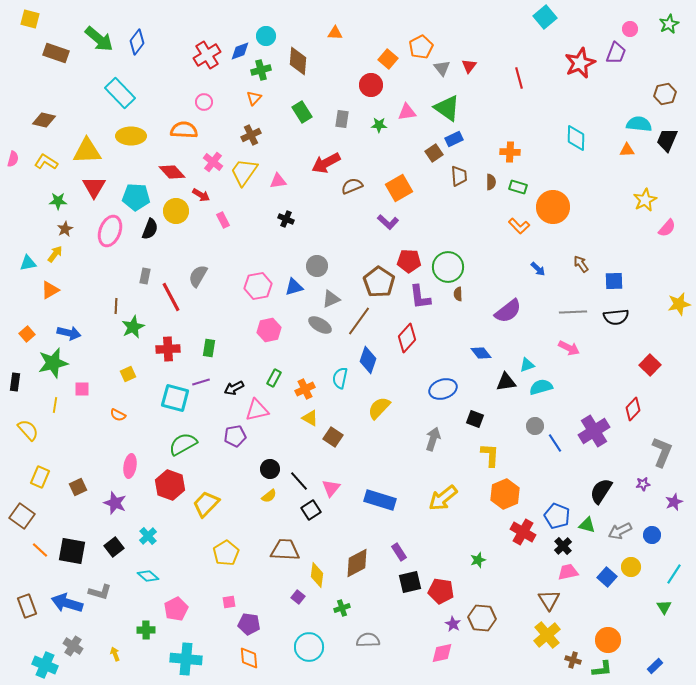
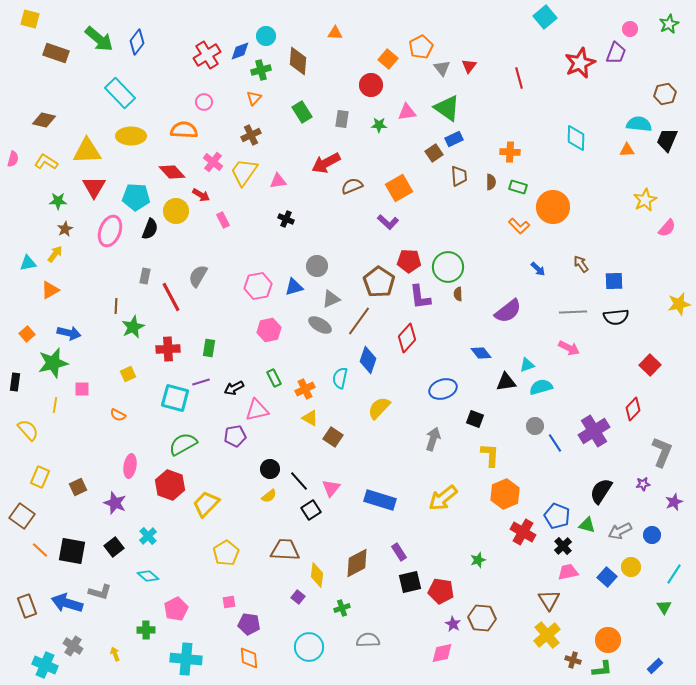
green rectangle at (274, 378): rotated 54 degrees counterclockwise
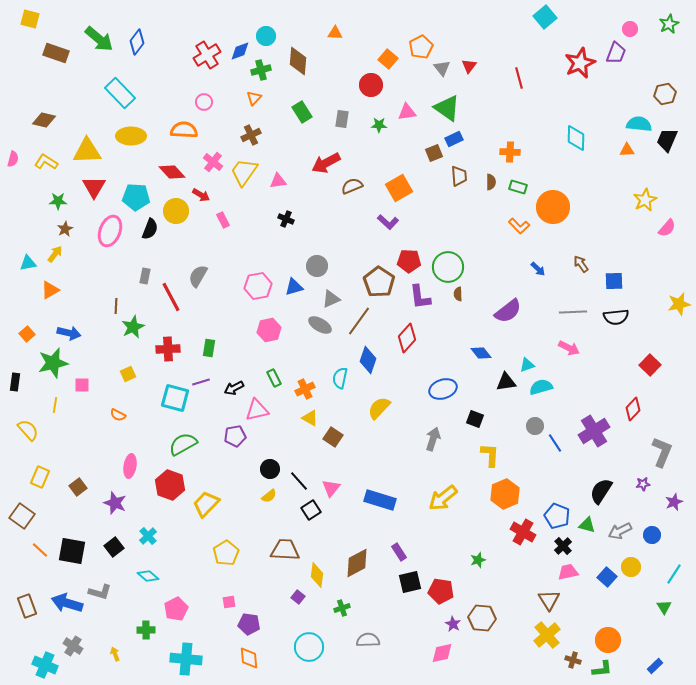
brown square at (434, 153): rotated 12 degrees clockwise
pink square at (82, 389): moved 4 px up
brown square at (78, 487): rotated 12 degrees counterclockwise
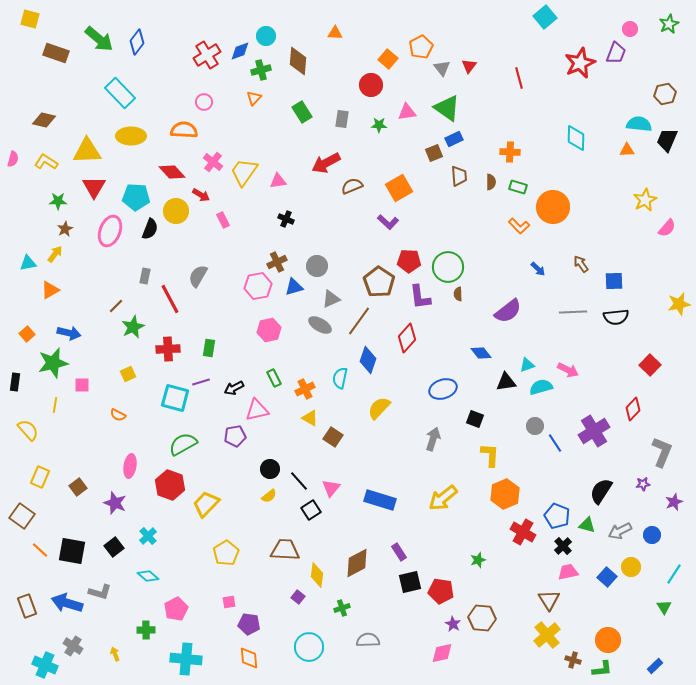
brown cross at (251, 135): moved 26 px right, 127 px down
red line at (171, 297): moved 1 px left, 2 px down
brown line at (116, 306): rotated 42 degrees clockwise
pink arrow at (569, 348): moved 1 px left, 22 px down
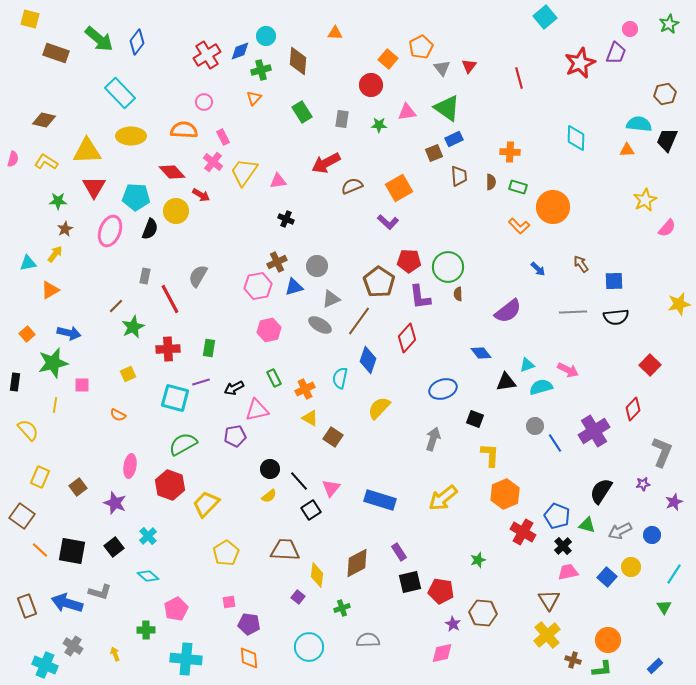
pink rectangle at (223, 220): moved 83 px up
brown hexagon at (482, 618): moved 1 px right, 5 px up
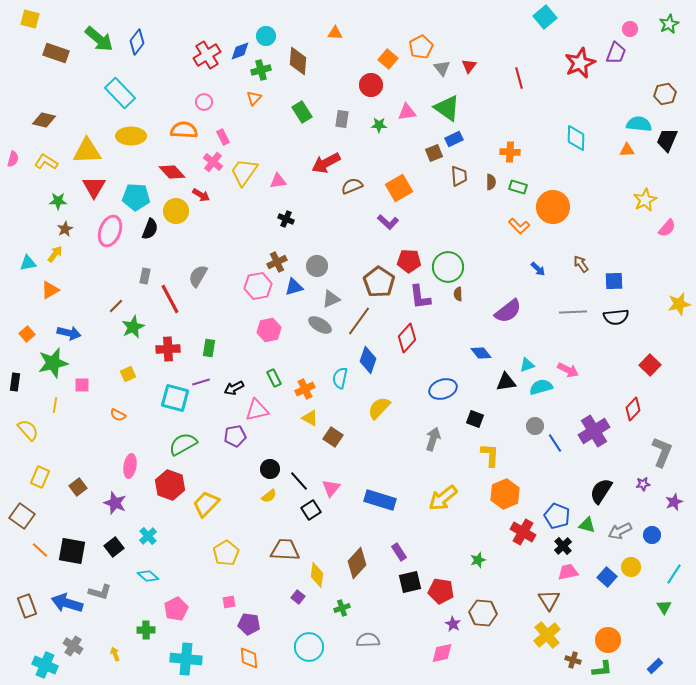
brown diamond at (357, 563): rotated 20 degrees counterclockwise
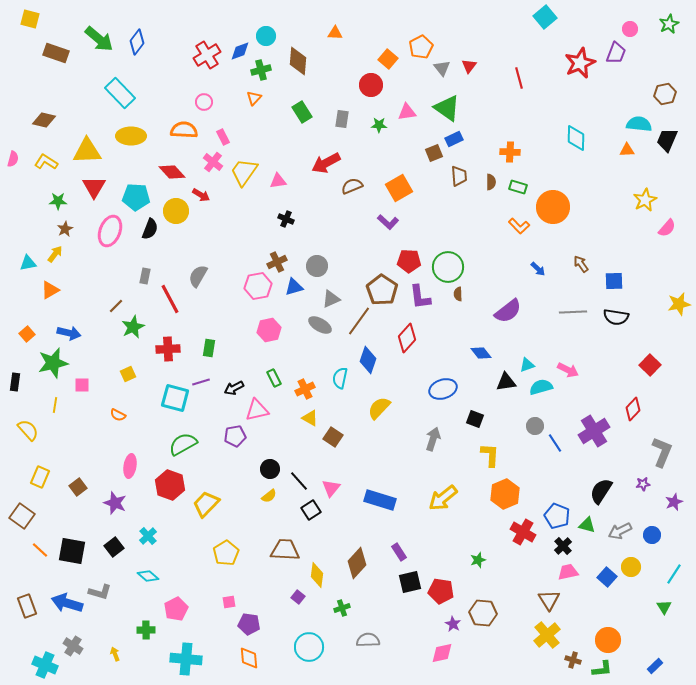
brown pentagon at (379, 282): moved 3 px right, 8 px down
black semicircle at (616, 317): rotated 15 degrees clockwise
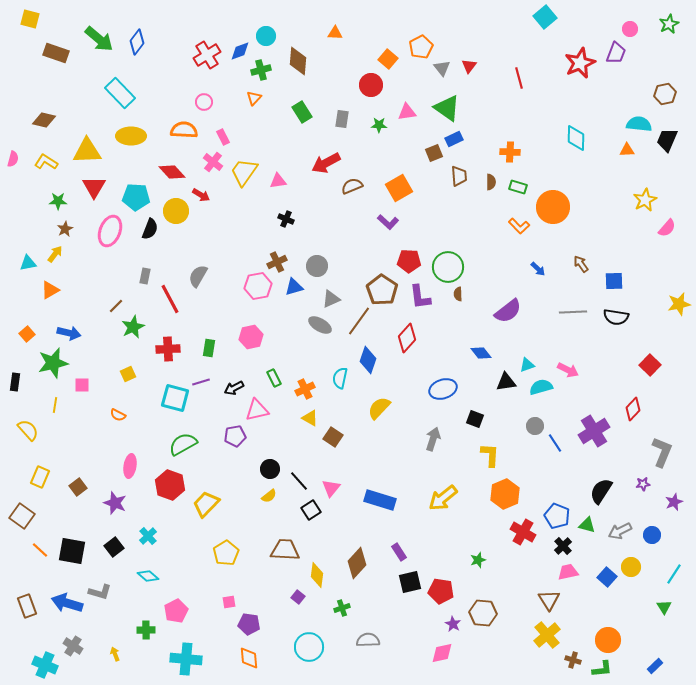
pink hexagon at (269, 330): moved 18 px left, 7 px down
pink pentagon at (176, 609): moved 2 px down
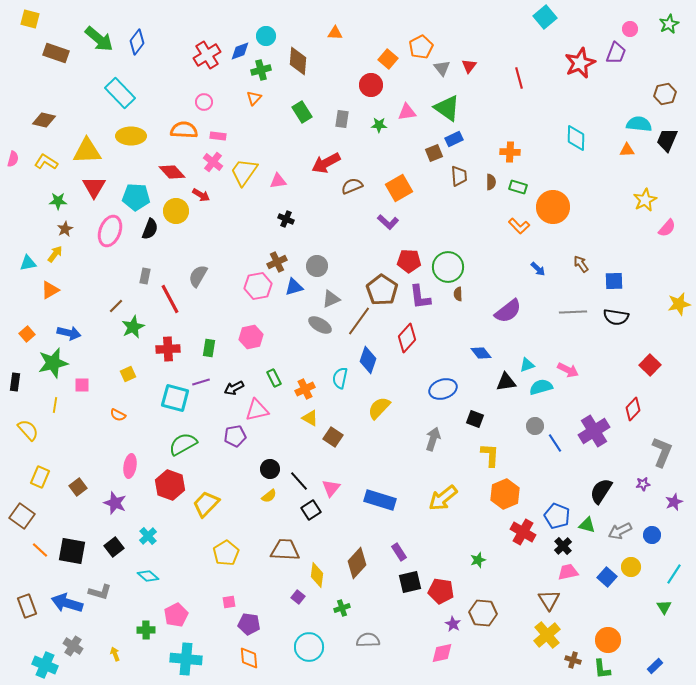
pink rectangle at (223, 137): moved 5 px left, 1 px up; rotated 56 degrees counterclockwise
pink pentagon at (176, 611): moved 4 px down
green L-shape at (602, 669): rotated 90 degrees clockwise
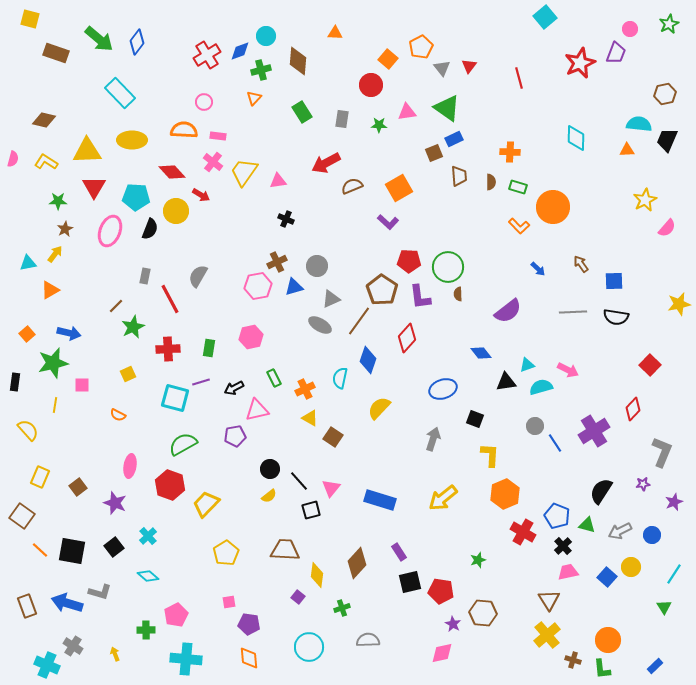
yellow ellipse at (131, 136): moved 1 px right, 4 px down
black square at (311, 510): rotated 18 degrees clockwise
cyan cross at (45, 665): moved 2 px right
